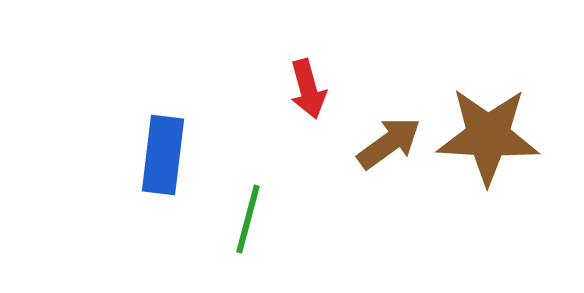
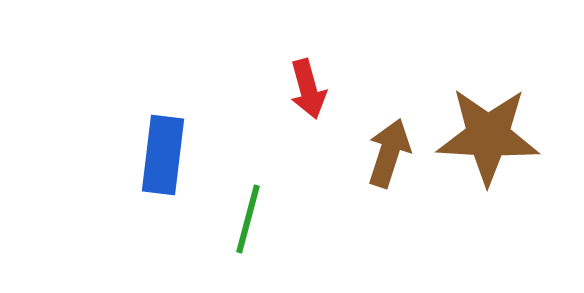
brown arrow: moved 10 px down; rotated 36 degrees counterclockwise
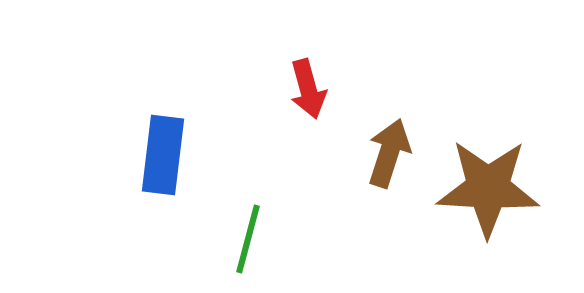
brown star: moved 52 px down
green line: moved 20 px down
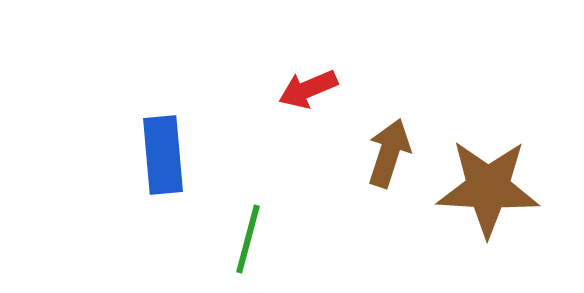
red arrow: rotated 82 degrees clockwise
blue rectangle: rotated 12 degrees counterclockwise
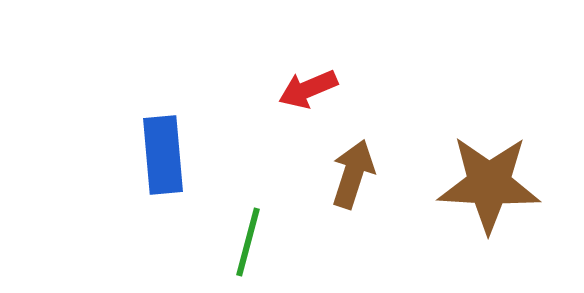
brown arrow: moved 36 px left, 21 px down
brown star: moved 1 px right, 4 px up
green line: moved 3 px down
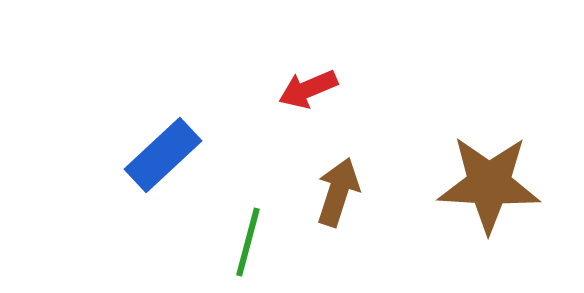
blue rectangle: rotated 52 degrees clockwise
brown arrow: moved 15 px left, 18 px down
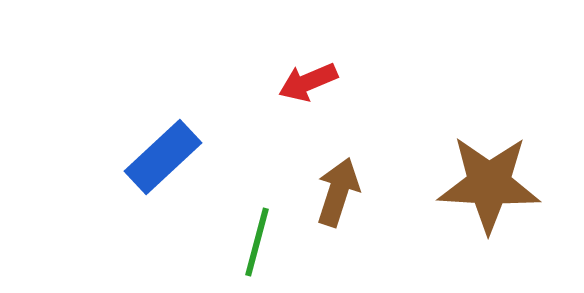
red arrow: moved 7 px up
blue rectangle: moved 2 px down
green line: moved 9 px right
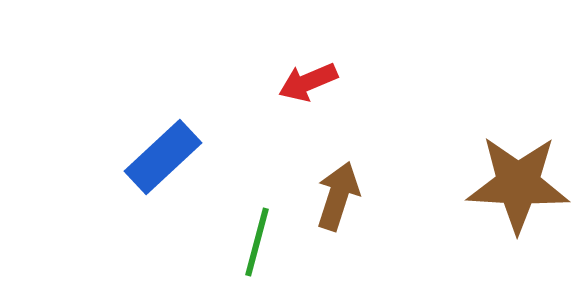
brown star: moved 29 px right
brown arrow: moved 4 px down
